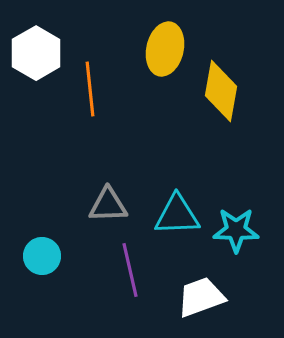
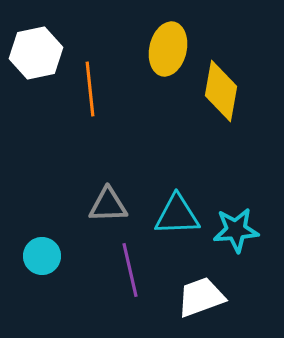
yellow ellipse: moved 3 px right
white hexagon: rotated 18 degrees clockwise
cyan star: rotated 6 degrees counterclockwise
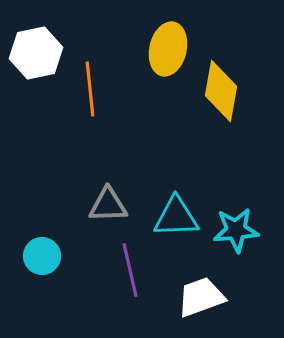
cyan triangle: moved 1 px left, 2 px down
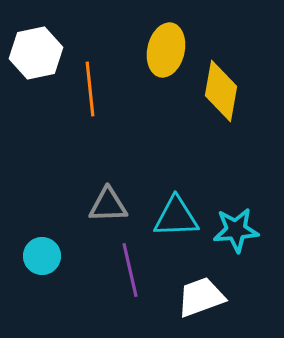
yellow ellipse: moved 2 px left, 1 px down
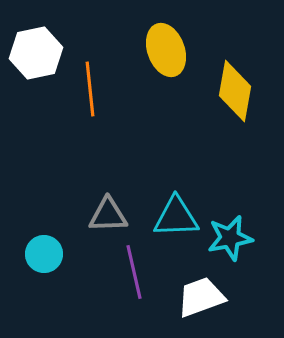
yellow ellipse: rotated 33 degrees counterclockwise
yellow diamond: moved 14 px right
gray triangle: moved 10 px down
cyan star: moved 6 px left, 8 px down; rotated 6 degrees counterclockwise
cyan circle: moved 2 px right, 2 px up
purple line: moved 4 px right, 2 px down
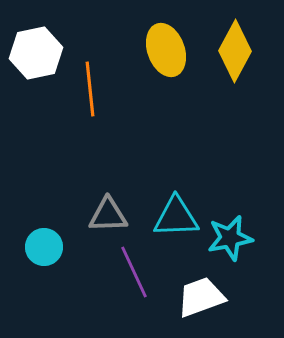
yellow diamond: moved 40 px up; rotated 18 degrees clockwise
cyan circle: moved 7 px up
purple line: rotated 12 degrees counterclockwise
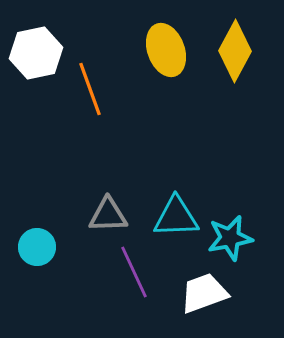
orange line: rotated 14 degrees counterclockwise
cyan circle: moved 7 px left
white trapezoid: moved 3 px right, 4 px up
